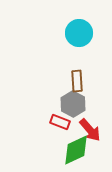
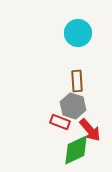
cyan circle: moved 1 px left
gray hexagon: moved 2 px down; rotated 10 degrees counterclockwise
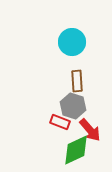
cyan circle: moved 6 px left, 9 px down
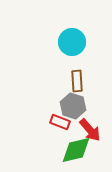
green diamond: rotated 12 degrees clockwise
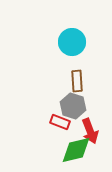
red arrow: moved 1 px down; rotated 20 degrees clockwise
